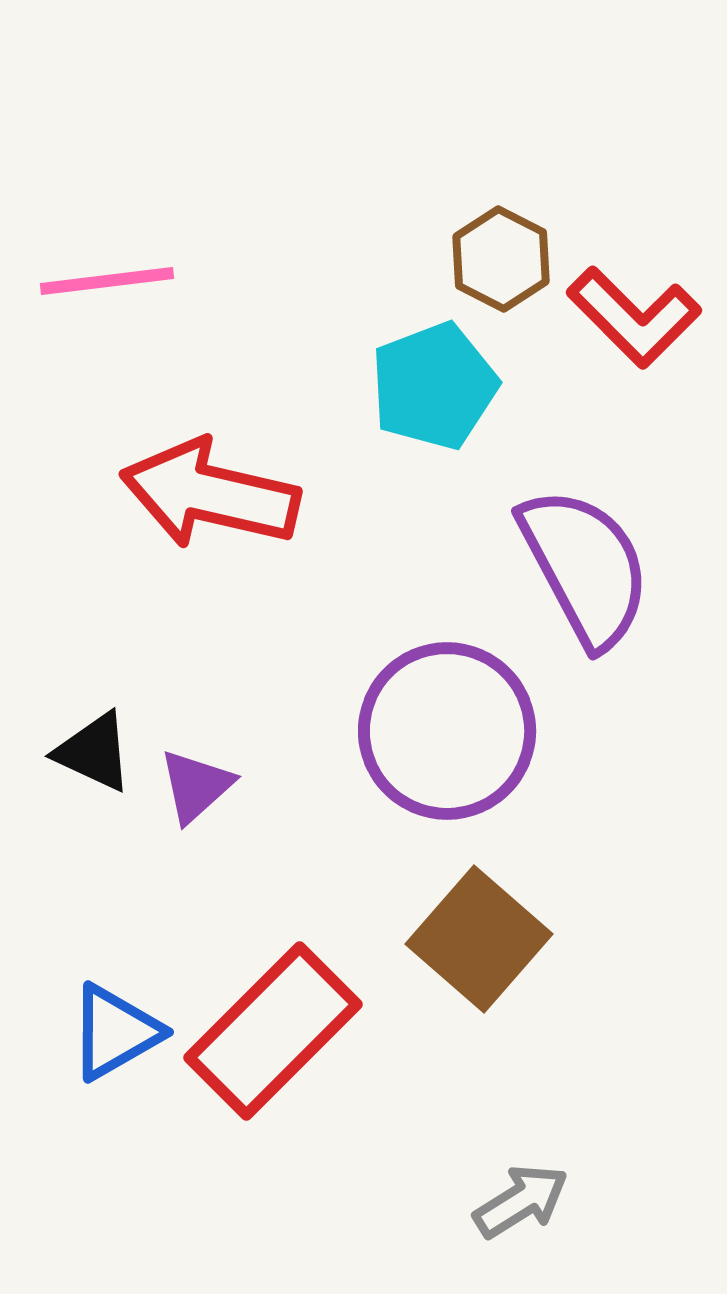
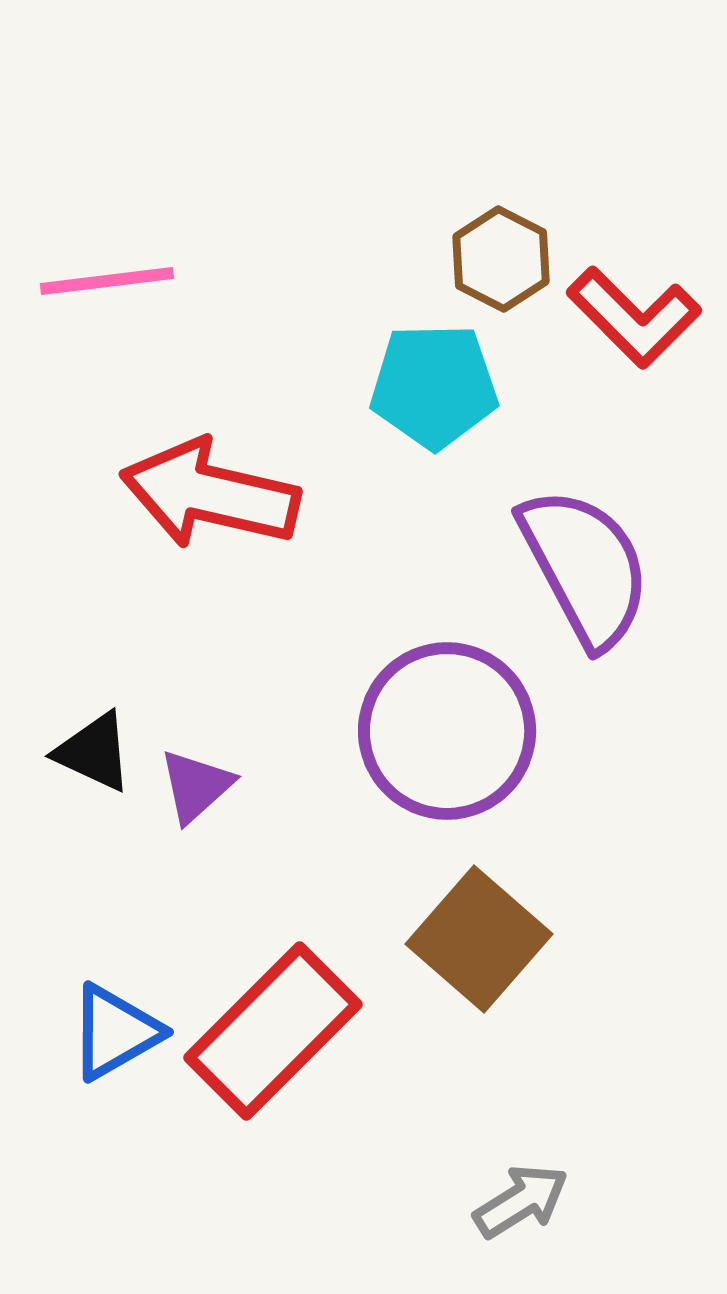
cyan pentagon: rotated 20 degrees clockwise
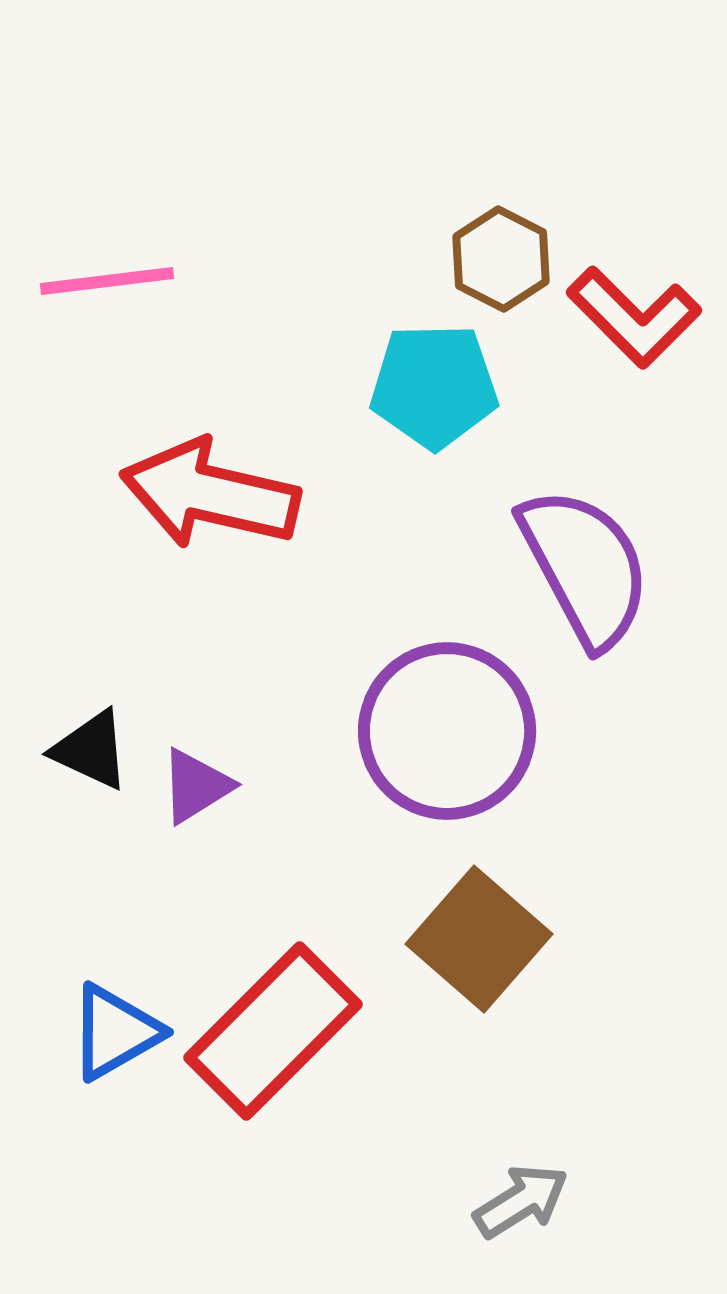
black triangle: moved 3 px left, 2 px up
purple triangle: rotated 10 degrees clockwise
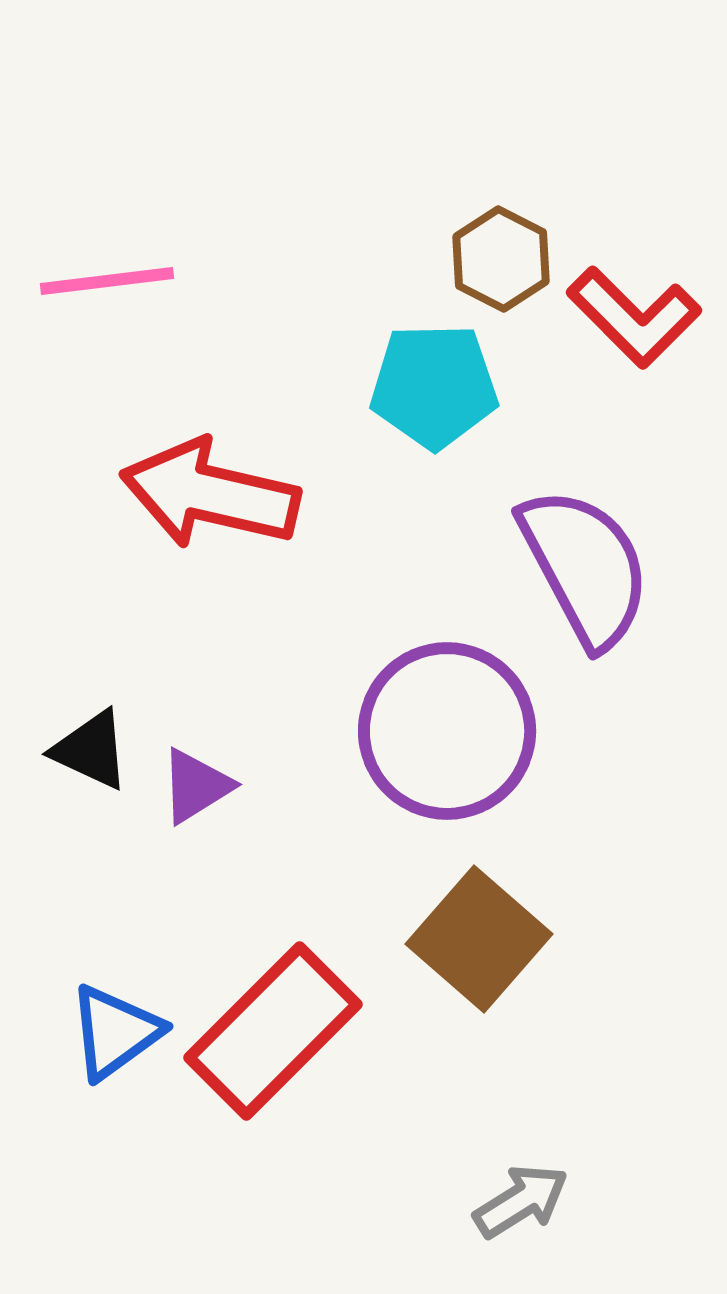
blue triangle: rotated 6 degrees counterclockwise
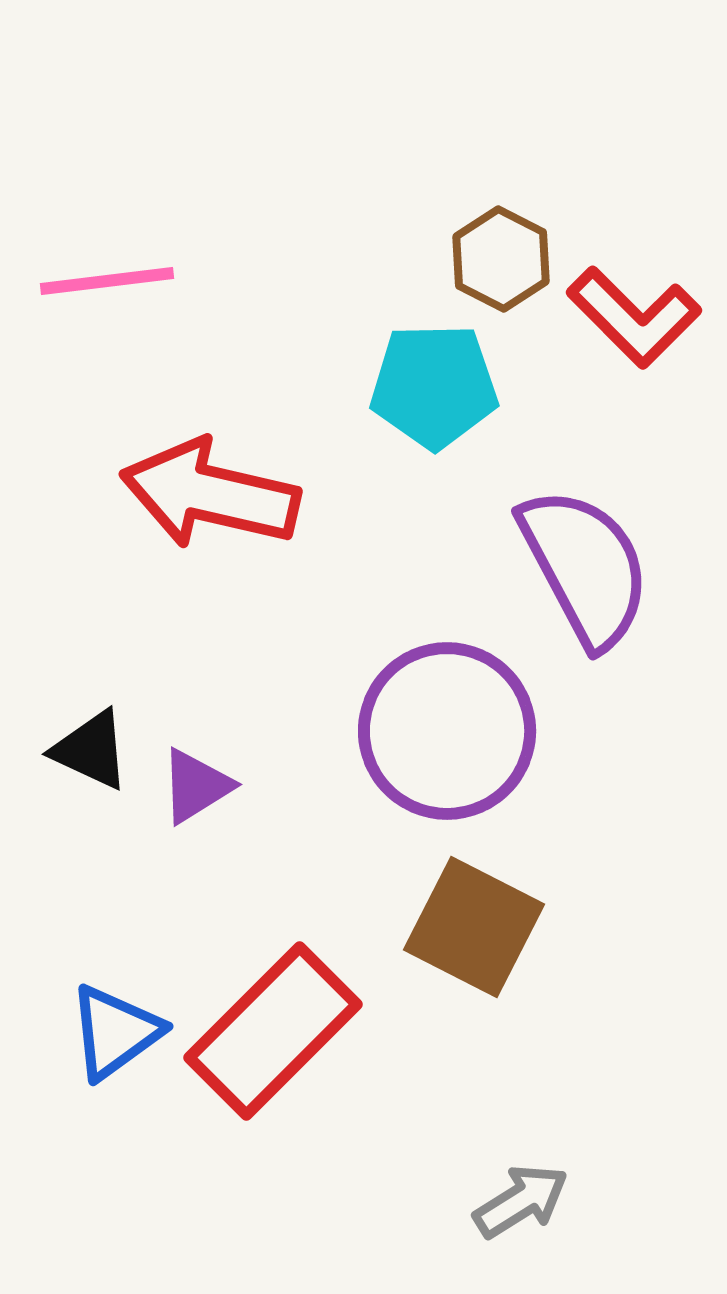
brown square: moved 5 px left, 12 px up; rotated 14 degrees counterclockwise
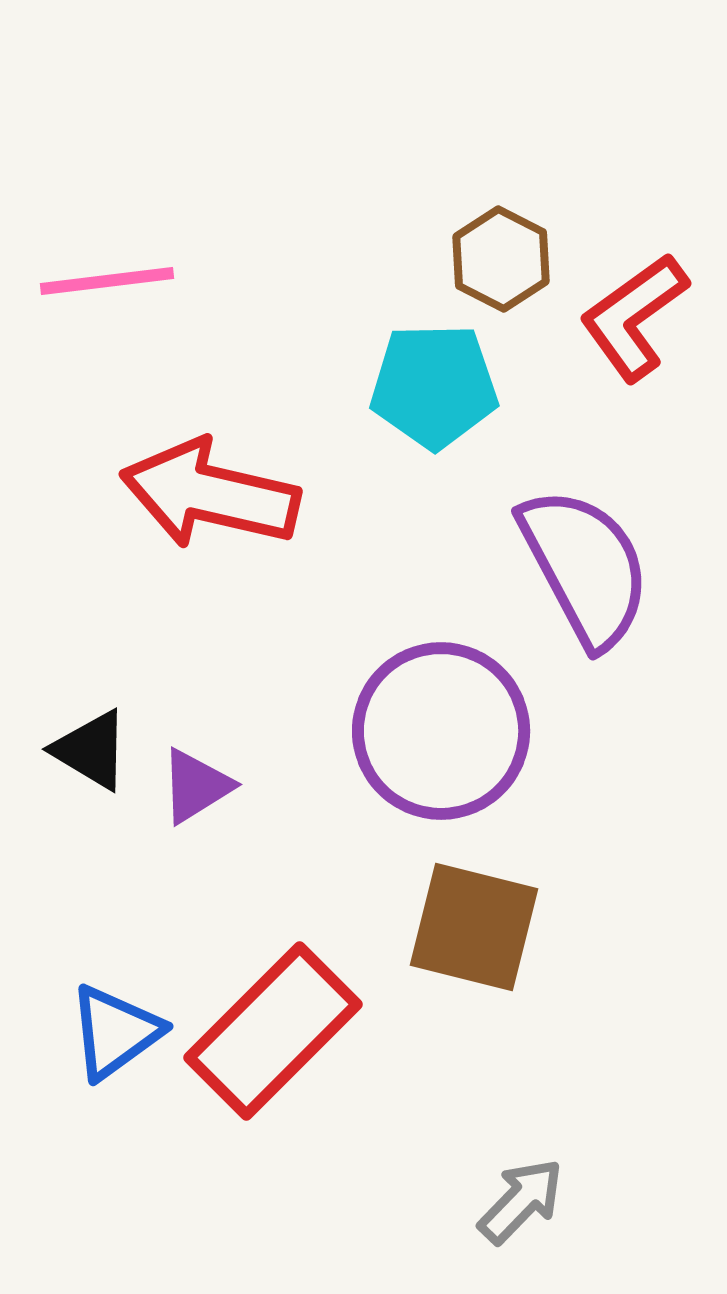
red L-shape: rotated 99 degrees clockwise
purple circle: moved 6 px left
black triangle: rotated 6 degrees clockwise
brown square: rotated 13 degrees counterclockwise
gray arrow: rotated 14 degrees counterclockwise
